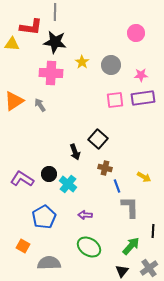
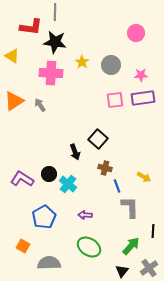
yellow triangle: moved 12 px down; rotated 28 degrees clockwise
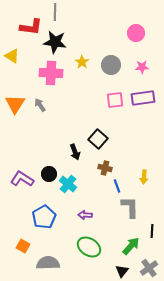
pink star: moved 1 px right, 8 px up
orange triangle: moved 1 px right, 3 px down; rotated 25 degrees counterclockwise
yellow arrow: rotated 64 degrees clockwise
black line: moved 1 px left
gray semicircle: moved 1 px left
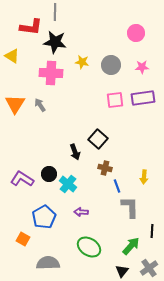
yellow star: rotated 24 degrees counterclockwise
purple arrow: moved 4 px left, 3 px up
orange square: moved 7 px up
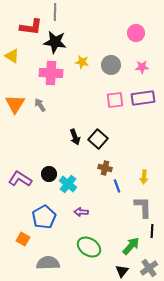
black arrow: moved 15 px up
purple L-shape: moved 2 px left
gray L-shape: moved 13 px right
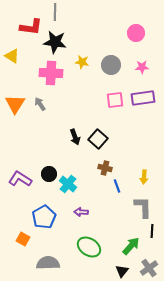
gray arrow: moved 1 px up
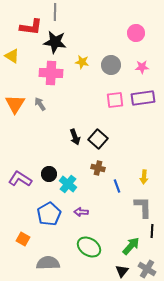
brown cross: moved 7 px left
blue pentagon: moved 5 px right, 3 px up
gray cross: moved 2 px left, 1 px down; rotated 24 degrees counterclockwise
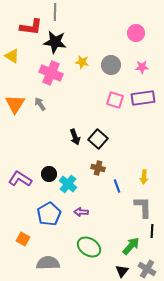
pink cross: rotated 20 degrees clockwise
pink square: rotated 24 degrees clockwise
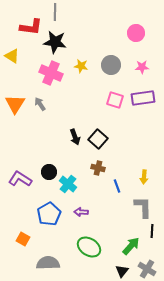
yellow star: moved 1 px left, 4 px down
black circle: moved 2 px up
